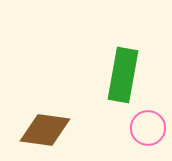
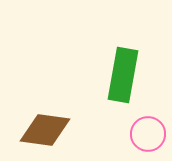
pink circle: moved 6 px down
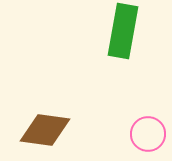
green rectangle: moved 44 px up
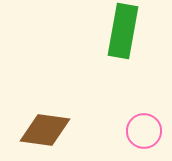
pink circle: moved 4 px left, 3 px up
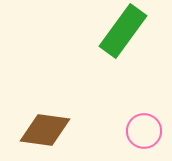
green rectangle: rotated 26 degrees clockwise
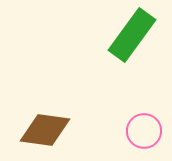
green rectangle: moved 9 px right, 4 px down
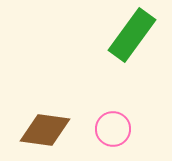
pink circle: moved 31 px left, 2 px up
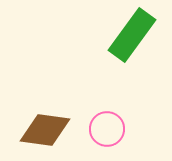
pink circle: moved 6 px left
